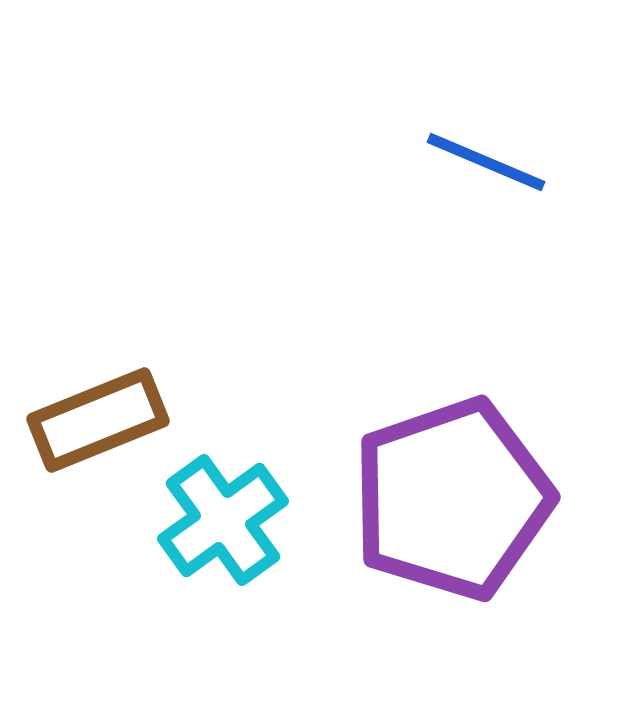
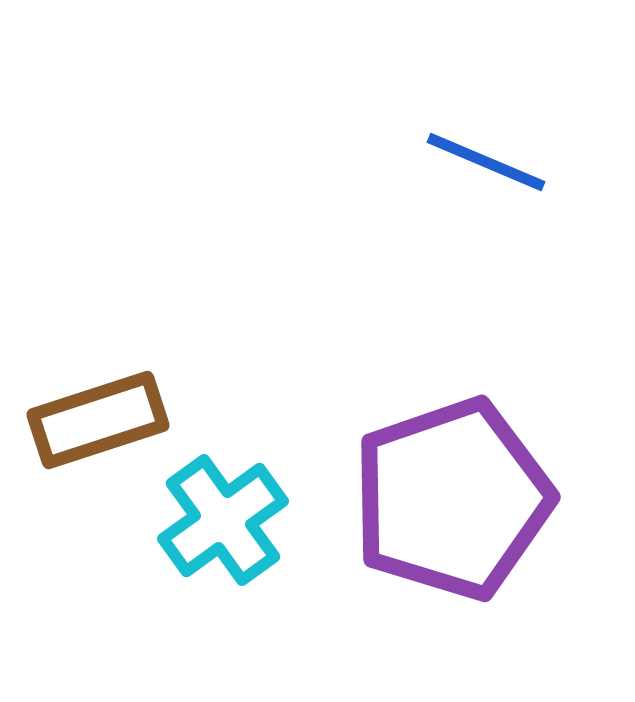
brown rectangle: rotated 4 degrees clockwise
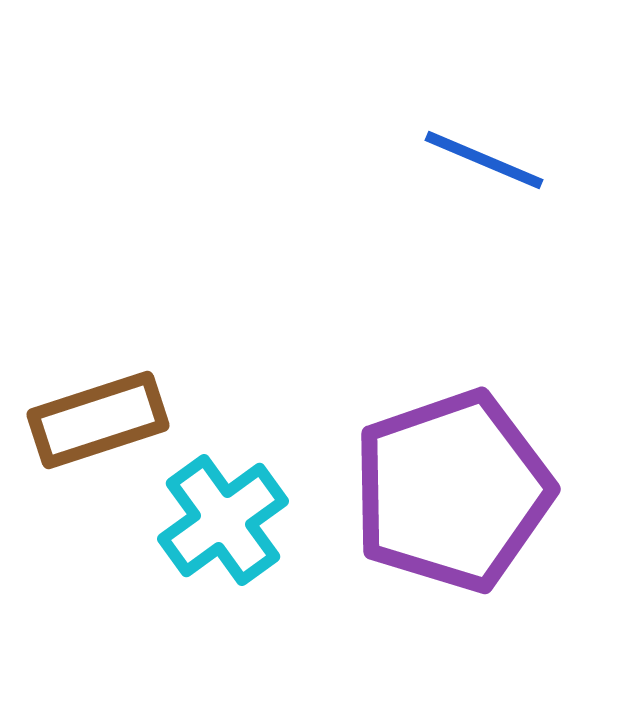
blue line: moved 2 px left, 2 px up
purple pentagon: moved 8 px up
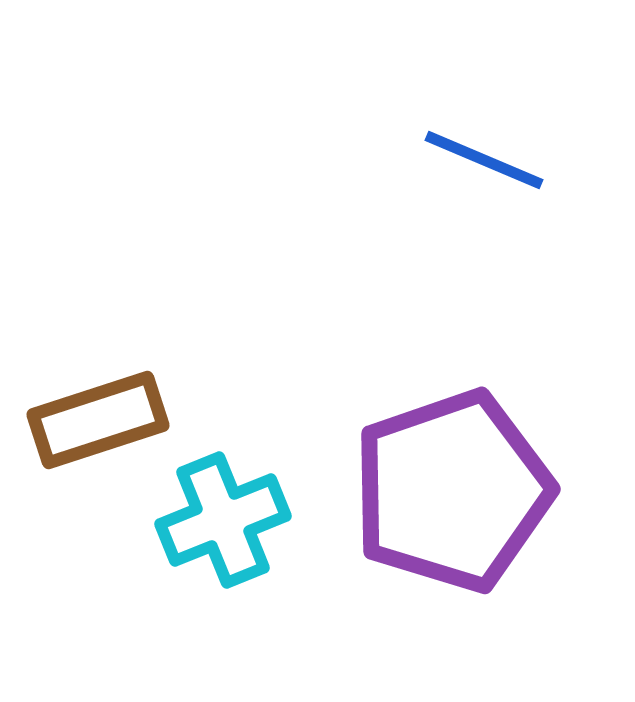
cyan cross: rotated 14 degrees clockwise
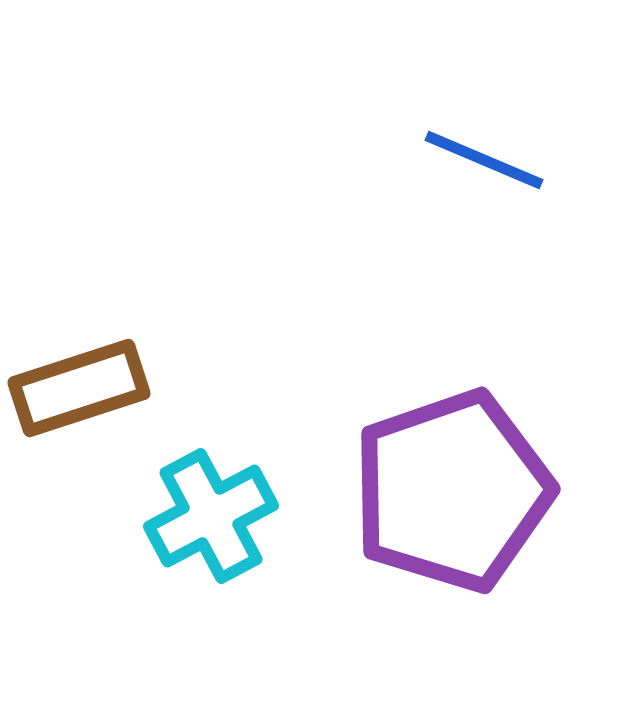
brown rectangle: moved 19 px left, 32 px up
cyan cross: moved 12 px left, 4 px up; rotated 6 degrees counterclockwise
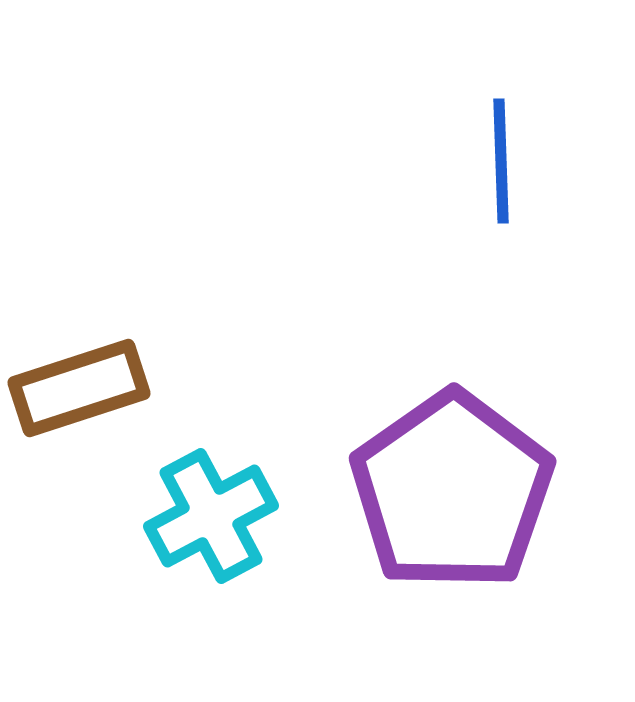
blue line: moved 17 px right, 1 px down; rotated 65 degrees clockwise
purple pentagon: rotated 16 degrees counterclockwise
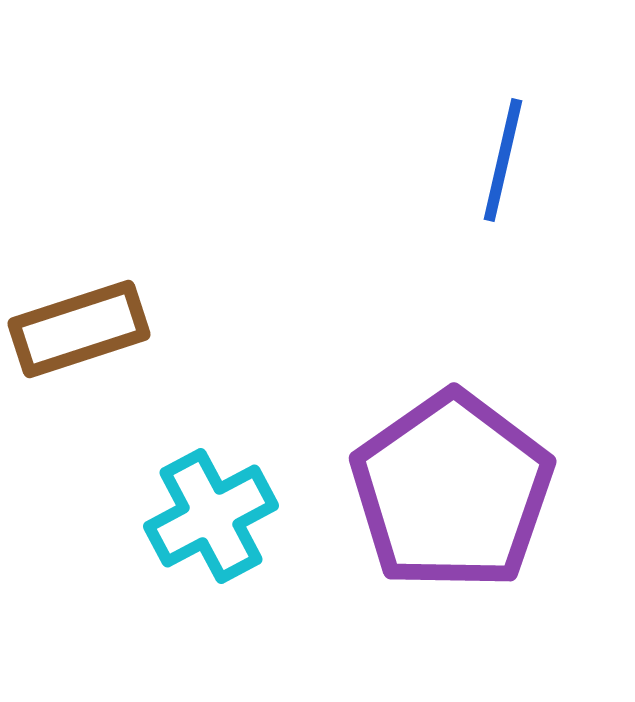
blue line: moved 2 px right, 1 px up; rotated 15 degrees clockwise
brown rectangle: moved 59 px up
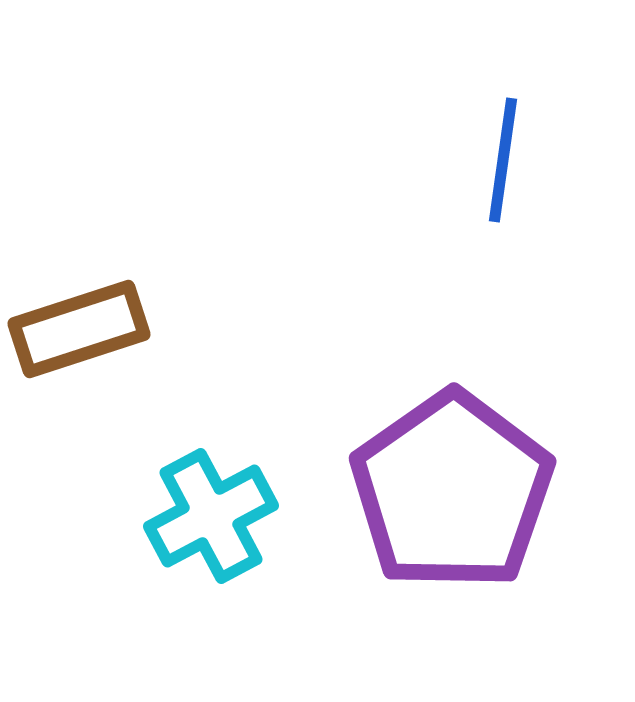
blue line: rotated 5 degrees counterclockwise
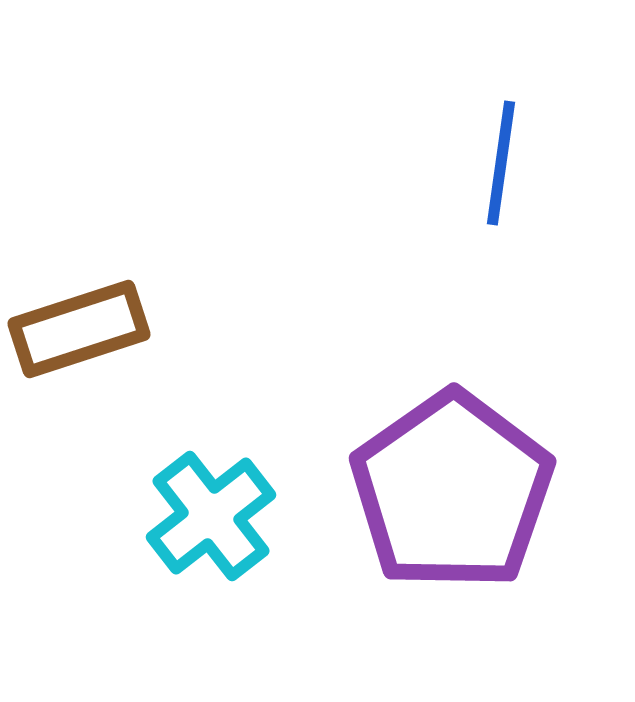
blue line: moved 2 px left, 3 px down
cyan cross: rotated 10 degrees counterclockwise
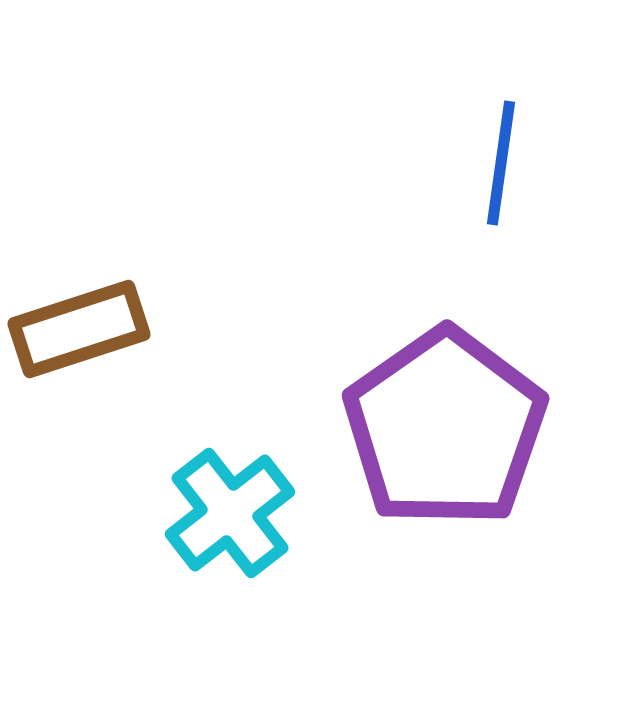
purple pentagon: moved 7 px left, 63 px up
cyan cross: moved 19 px right, 3 px up
